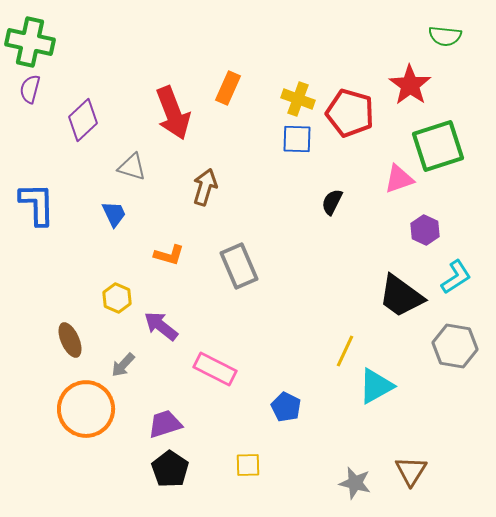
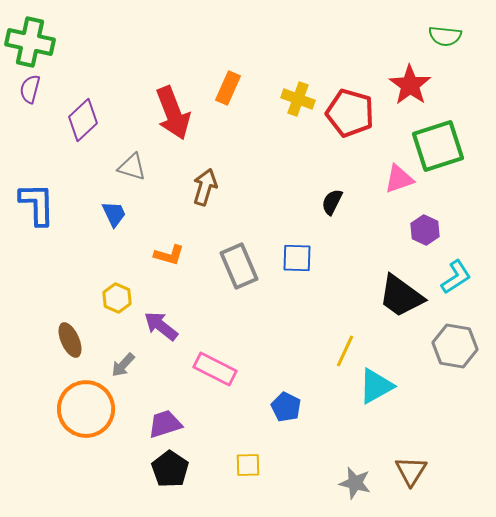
blue square: moved 119 px down
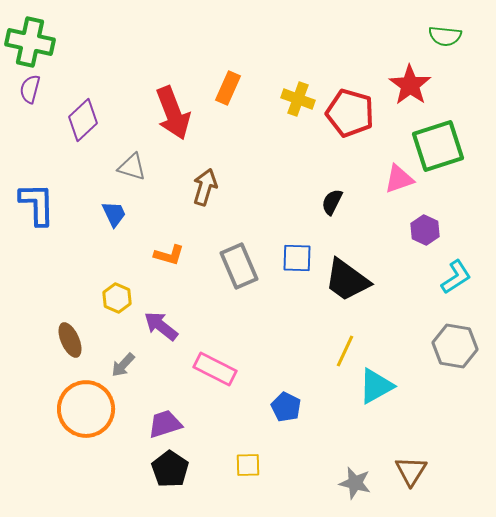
black trapezoid: moved 54 px left, 16 px up
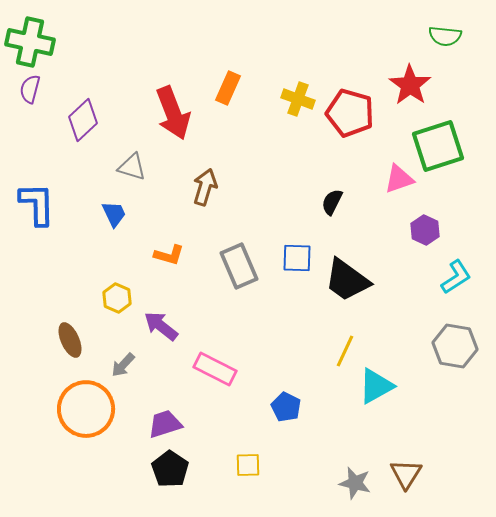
brown triangle: moved 5 px left, 3 px down
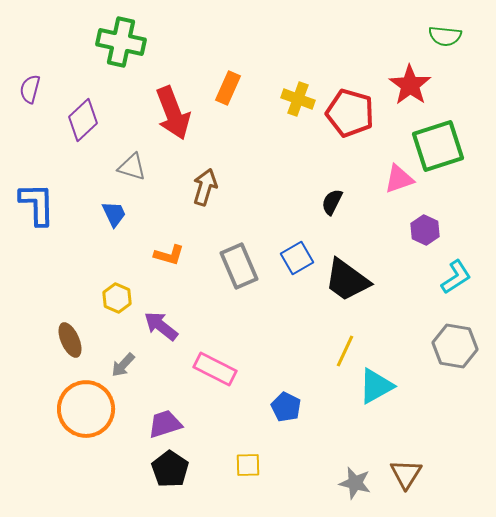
green cross: moved 91 px right
blue square: rotated 32 degrees counterclockwise
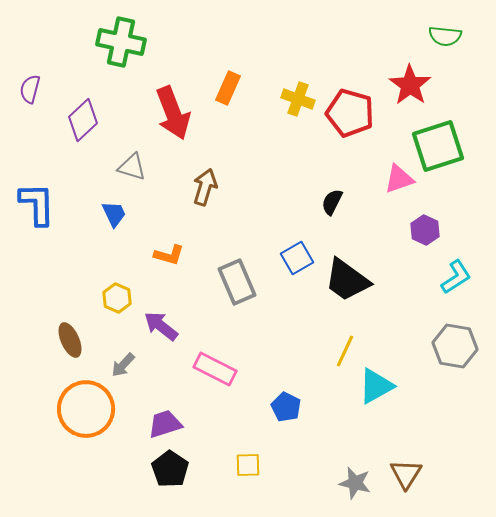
gray rectangle: moved 2 px left, 16 px down
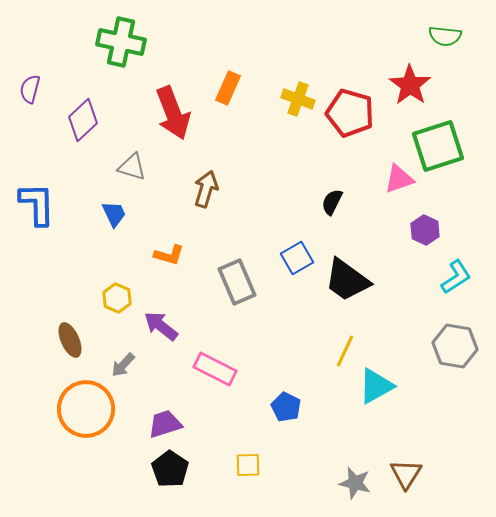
brown arrow: moved 1 px right, 2 px down
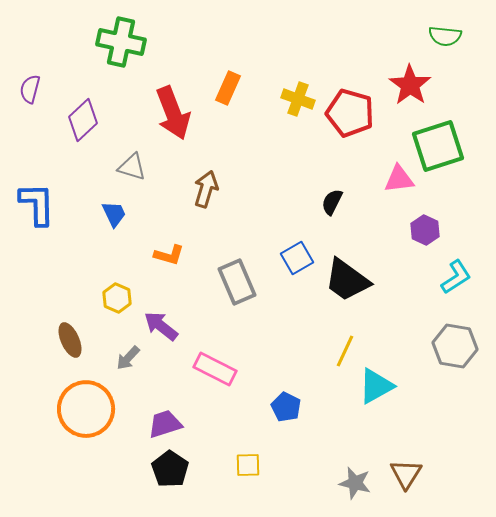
pink triangle: rotated 12 degrees clockwise
gray arrow: moved 5 px right, 7 px up
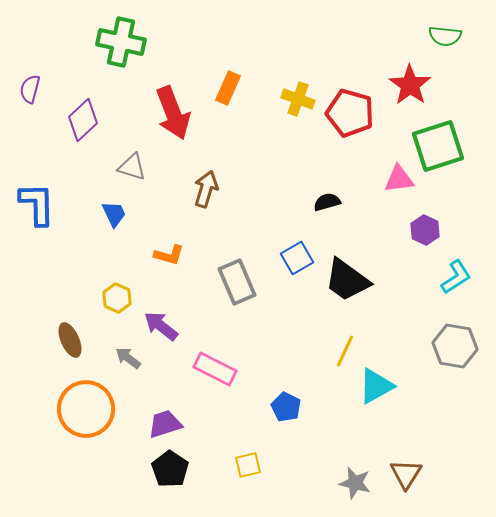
black semicircle: moved 5 px left; rotated 48 degrees clockwise
gray arrow: rotated 84 degrees clockwise
yellow square: rotated 12 degrees counterclockwise
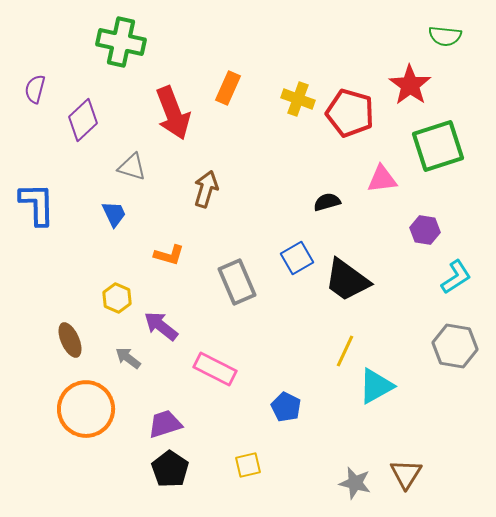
purple semicircle: moved 5 px right
pink triangle: moved 17 px left
purple hexagon: rotated 16 degrees counterclockwise
